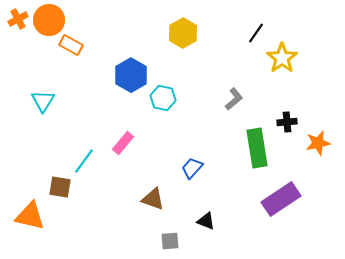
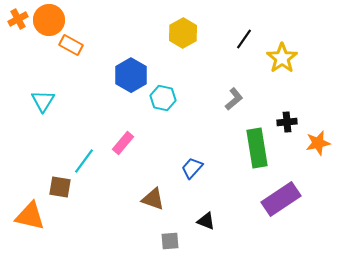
black line: moved 12 px left, 6 px down
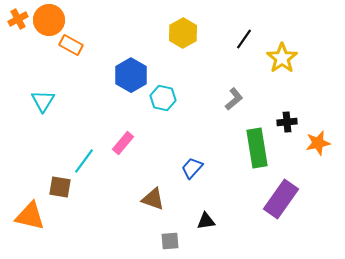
purple rectangle: rotated 21 degrees counterclockwise
black triangle: rotated 30 degrees counterclockwise
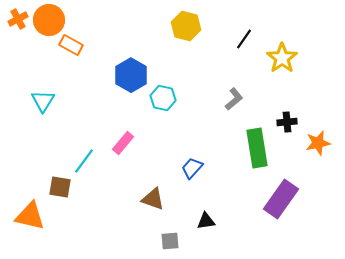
yellow hexagon: moved 3 px right, 7 px up; rotated 16 degrees counterclockwise
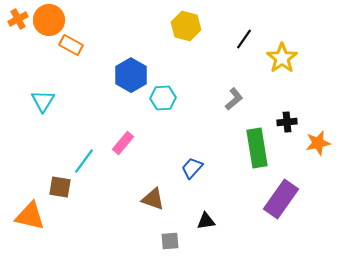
cyan hexagon: rotated 15 degrees counterclockwise
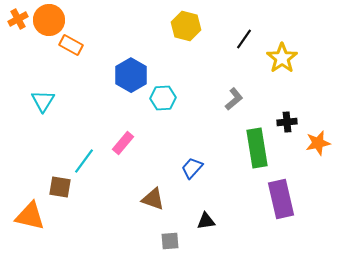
purple rectangle: rotated 48 degrees counterclockwise
